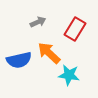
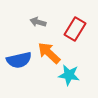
gray arrow: rotated 140 degrees counterclockwise
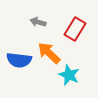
blue semicircle: rotated 20 degrees clockwise
cyan star: rotated 15 degrees clockwise
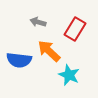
orange arrow: moved 2 px up
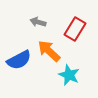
blue semicircle: rotated 35 degrees counterclockwise
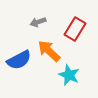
gray arrow: rotated 35 degrees counterclockwise
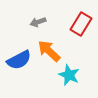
red rectangle: moved 6 px right, 5 px up
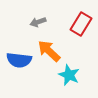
blue semicircle: rotated 35 degrees clockwise
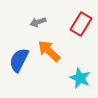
blue semicircle: rotated 110 degrees clockwise
cyan star: moved 11 px right, 3 px down
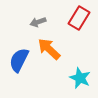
red rectangle: moved 2 px left, 6 px up
orange arrow: moved 2 px up
